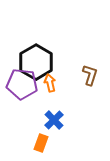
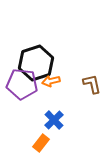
black hexagon: moved 1 px down; rotated 12 degrees clockwise
brown L-shape: moved 2 px right, 9 px down; rotated 30 degrees counterclockwise
orange arrow: moved 1 px right, 2 px up; rotated 90 degrees counterclockwise
orange rectangle: rotated 18 degrees clockwise
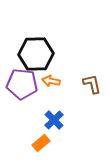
black hexagon: moved 9 px up; rotated 16 degrees clockwise
orange arrow: rotated 24 degrees clockwise
orange rectangle: rotated 12 degrees clockwise
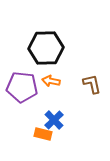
black hexagon: moved 10 px right, 6 px up
purple pentagon: moved 3 px down
orange rectangle: moved 2 px right, 9 px up; rotated 54 degrees clockwise
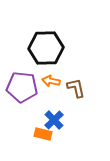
brown L-shape: moved 16 px left, 4 px down
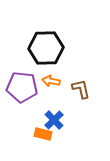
brown L-shape: moved 5 px right, 1 px down
